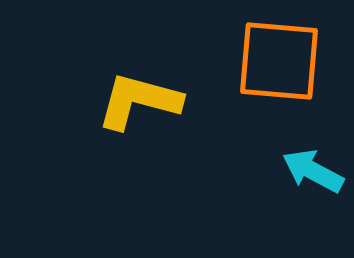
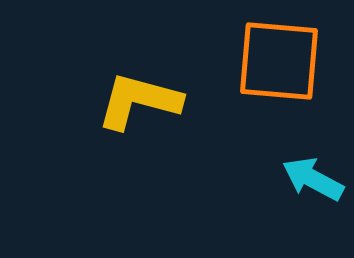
cyan arrow: moved 8 px down
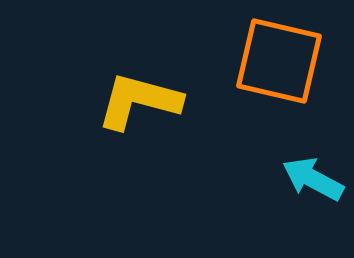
orange square: rotated 8 degrees clockwise
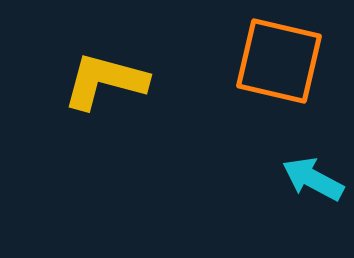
yellow L-shape: moved 34 px left, 20 px up
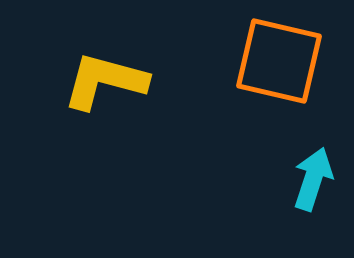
cyan arrow: rotated 80 degrees clockwise
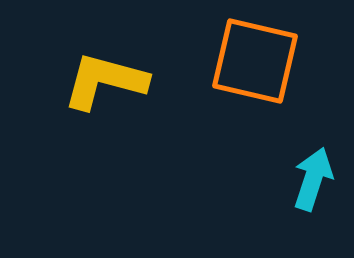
orange square: moved 24 px left
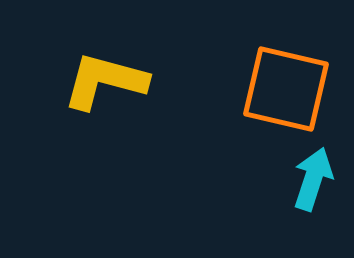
orange square: moved 31 px right, 28 px down
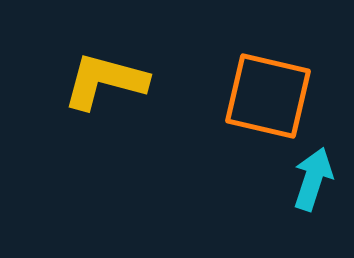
orange square: moved 18 px left, 7 px down
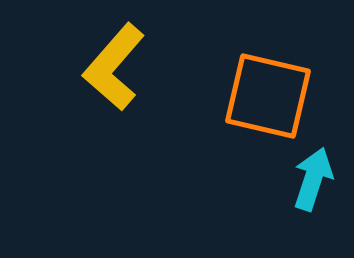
yellow L-shape: moved 9 px right, 14 px up; rotated 64 degrees counterclockwise
